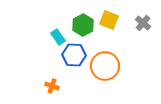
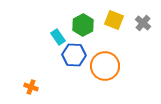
yellow square: moved 5 px right
orange cross: moved 21 px left, 1 px down
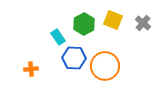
yellow square: moved 1 px left
green hexagon: moved 1 px right, 1 px up
blue hexagon: moved 3 px down
orange cross: moved 18 px up; rotated 24 degrees counterclockwise
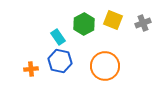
gray cross: rotated 28 degrees clockwise
blue hexagon: moved 14 px left, 3 px down; rotated 10 degrees clockwise
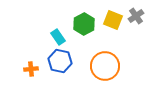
gray cross: moved 7 px left, 7 px up; rotated 14 degrees counterclockwise
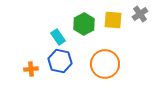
gray cross: moved 4 px right, 2 px up
yellow square: rotated 18 degrees counterclockwise
orange circle: moved 2 px up
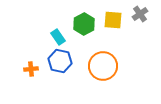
orange circle: moved 2 px left, 2 px down
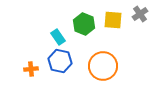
green hexagon: rotated 10 degrees counterclockwise
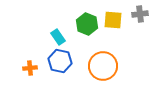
gray cross: rotated 28 degrees clockwise
green hexagon: moved 3 px right
orange cross: moved 1 px left, 1 px up
